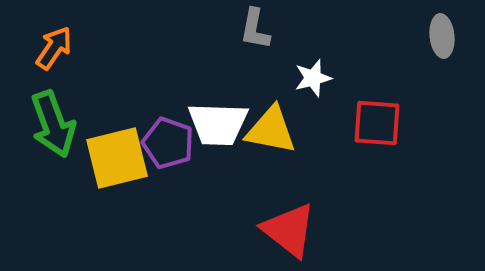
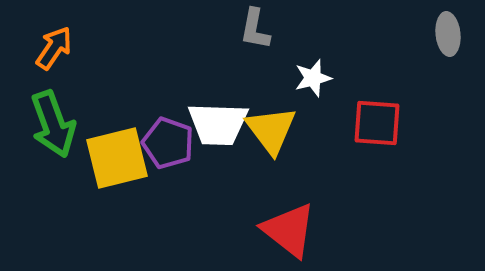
gray ellipse: moved 6 px right, 2 px up
yellow triangle: rotated 42 degrees clockwise
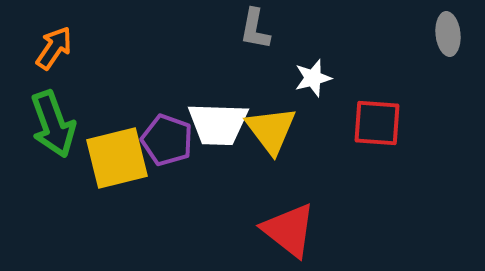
purple pentagon: moved 1 px left, 3 px up
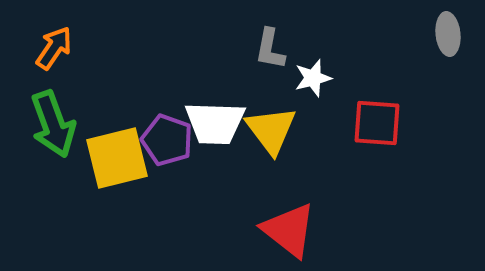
gray L-shape: moved 15 px right, 20 px down
white trapezoid: moved 3 px left, 1 px up
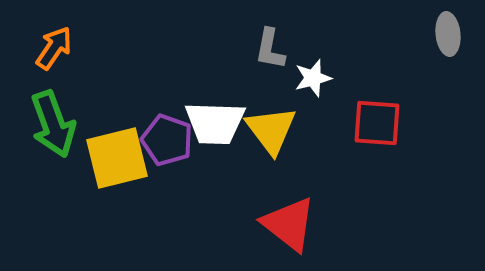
red triangle: moved 6 px up
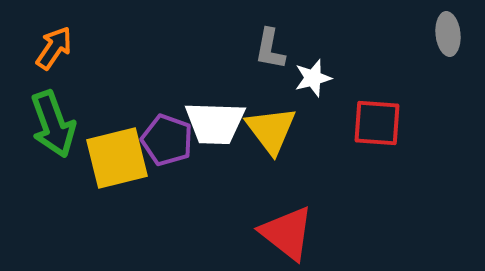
red triangle: moved 2 px left, 9 px down
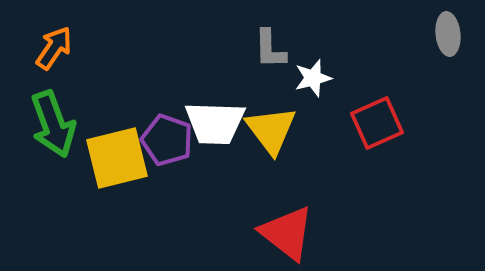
gray L-shape: rotated 12 degrees counterclockwise
red square: rotated 28 degrees counterclockwise
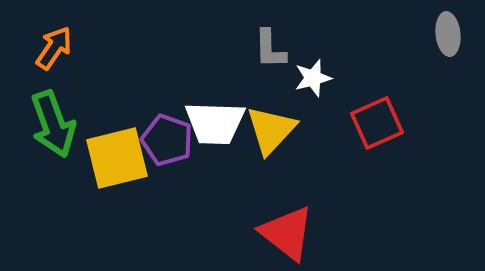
yellow triangle: rotated 20 degrees clockwise
